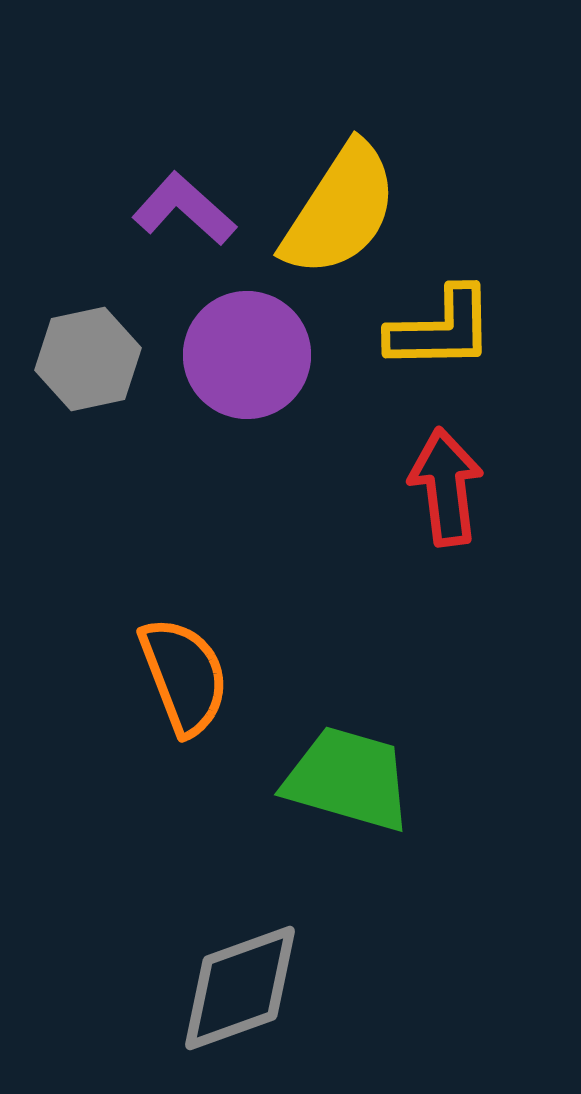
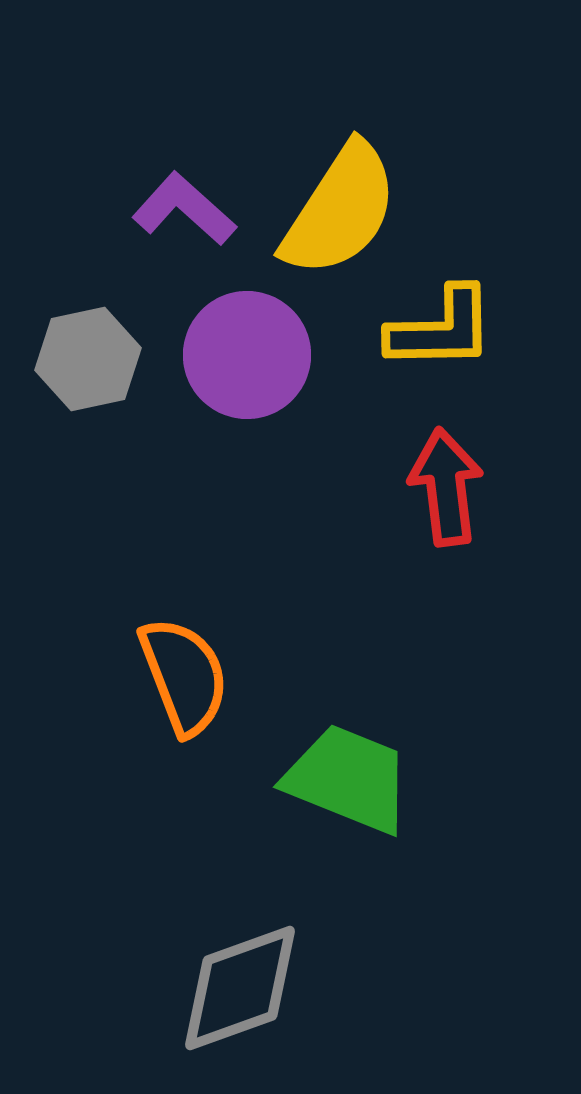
green trapezoid: rotated 6 degrees clockwise
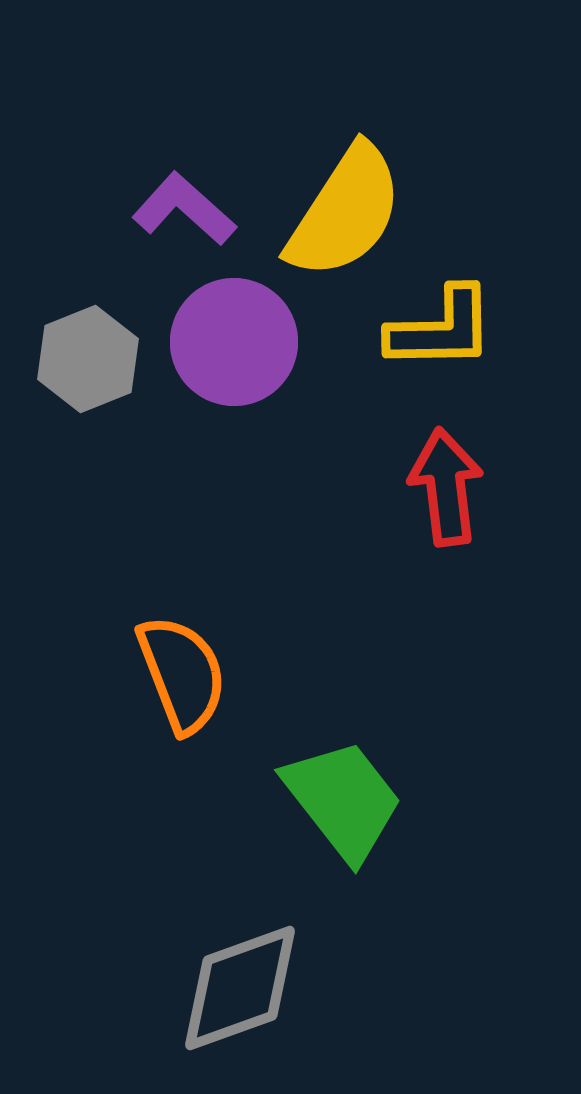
yellow semicircle: moved 5 px right, 2 px down
purple circle: moved 13 px left, 13 px up
gray hexagon: rotated 10 degrees counterclockwise
orange semicircle: moved 2 px left, 2 px up
green trapezoid: moved 5 px left, 21 px down; rotated 30 degrees clockwise
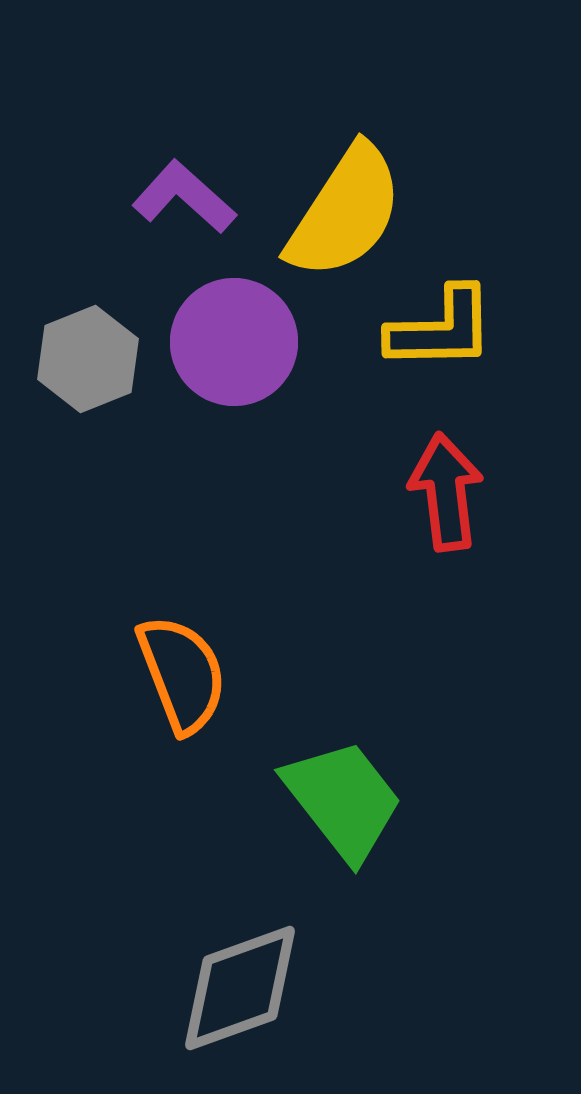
purple L-shape: moved 12 px up
red arrow: moved 5 px down
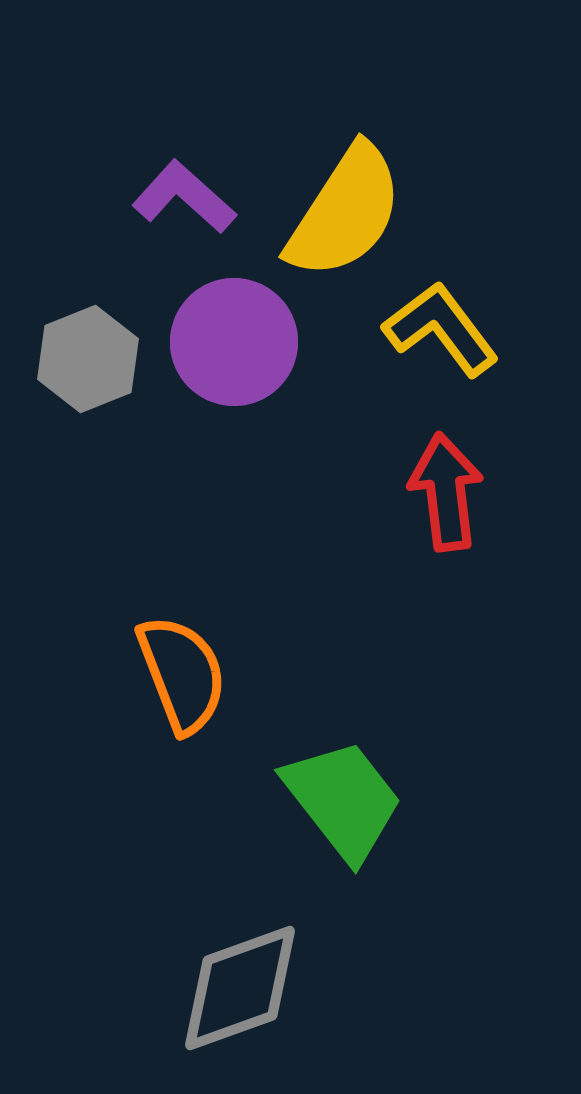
yellow L-shape: rotated 126 degrees counterclockwise
